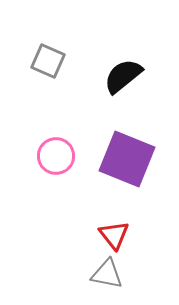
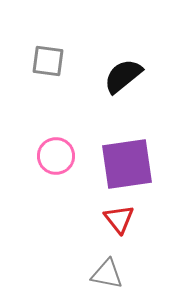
gray square: rotated 16 degrees counterclockwise
purple square: moved 5 px down; rotated 30 degrees counterclockwise
red triangle: moved 5 px right, 16 px up
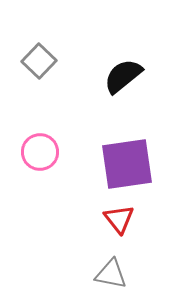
gray square: moved 9 px left; rotated 36 degrees clockwise
pink circle: moved 16 px left, 4 px up
gray triangle: moved 4 px right
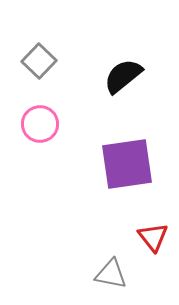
pink circle: moved 28 px up
red triangle: moved 34 px right, 18 px down
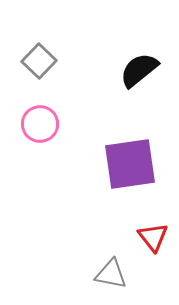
black semicircle: moved 16 px right, 6 px up
purple square: moved 3 px right
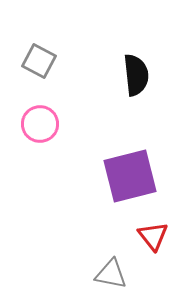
gray square: rotated 16 degrees counterclockwise
black semicircle: moved 3 px left, 5 px down; rotated 123 degrees clockwise
purple square: moved 12 px down; rotated 6 degrees counterclockwise
red triangle: moved 1 px up
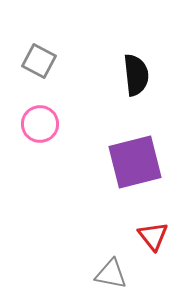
purple square: moved 5 px right, 14 px up
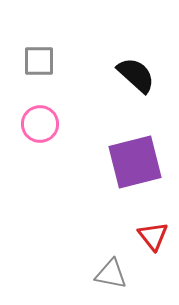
gray square: rotated 28 degrees counterclockwise
black semicircle: rotated 42 degrees counterclockwise
